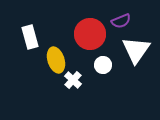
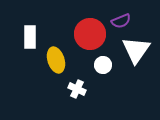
white rectangle: rotated 15 degrees clockwise
white cross: moved 4 px right, 9 px down; rotated 18 degrees counterclockwise
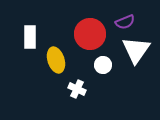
purple semicircle: moved 4 px right, 1 px down
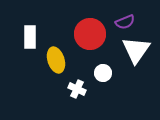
white circle: moved 8 px down
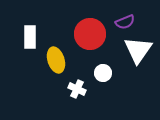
white triangle: moved 2 px right
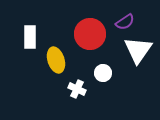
purple semicircle: rotated 12 degrees counterclockwise
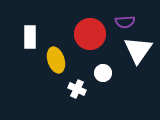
purple semicircle: rotated 30 degrees clockwise
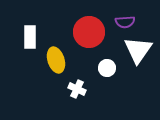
red circle: moved 1 px left, 2 px up
white circle: moved 4 px right, 5 px up
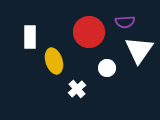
white triangle: moved 1 px right
yellow ellipse: moved 2 px left, 1 px down
white cross: rotated 24 degrees clockwise
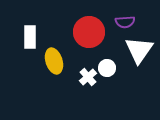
white cross: moved 11 px right, 12 px up
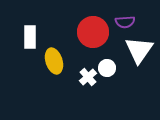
red circle: moved 4 px right
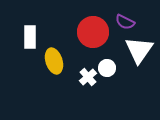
purple semicircle: rotated 30 degrees clockwise
